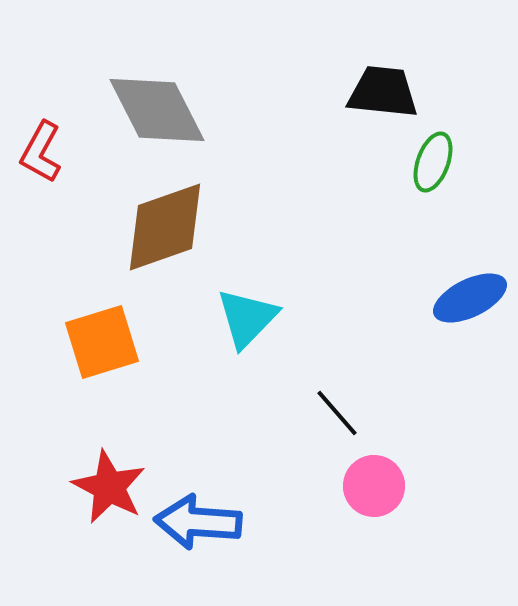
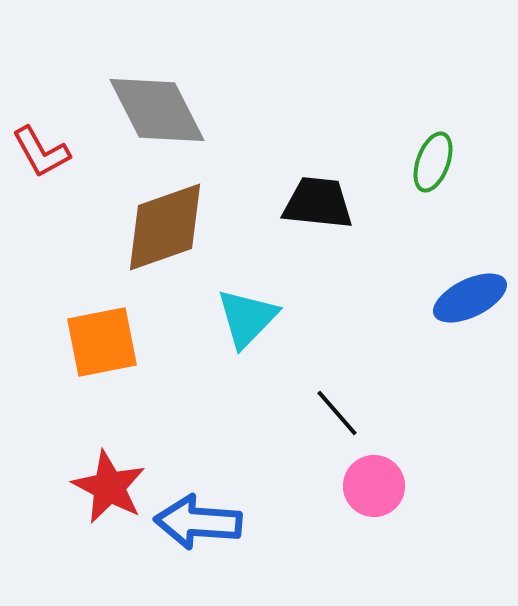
black trapezoid: moved 65 px left, 111 px down
red L-shape: rotated 58 degrees counterclockwise
orange square: rotated 6 degrees clockwise
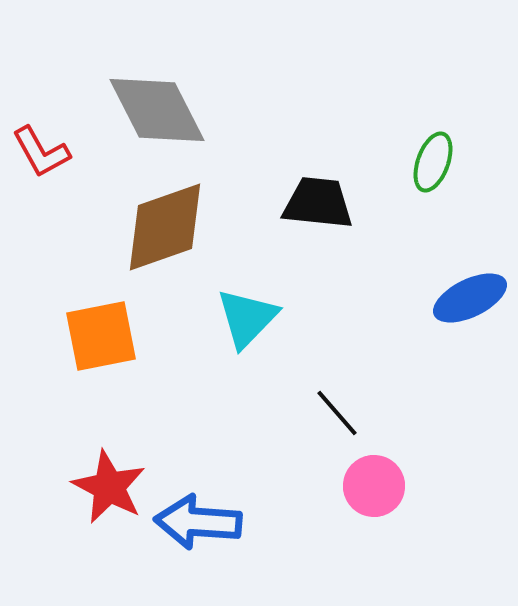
orange square: moved 1 px left, 6 px up
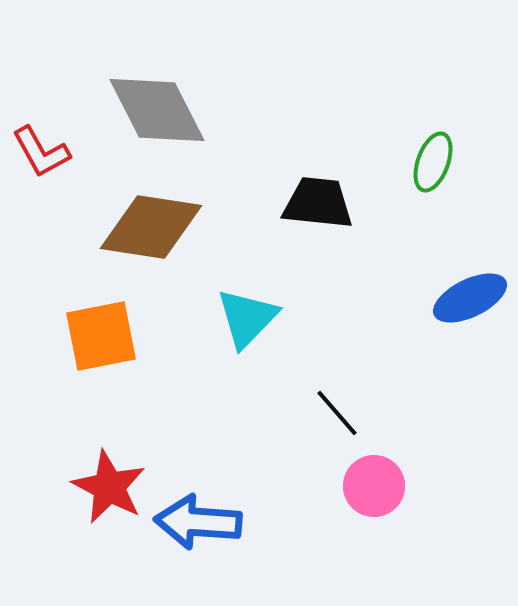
brown diamond: moved 14 px left; rotated 28 degrees clockwise
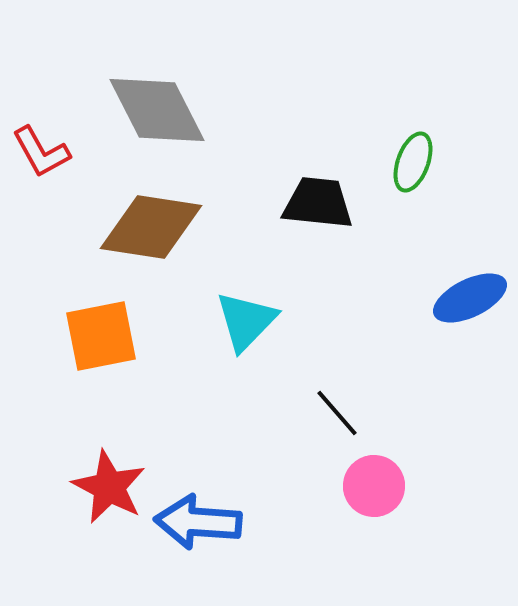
green ellipse: moved 20 px left
cyan triangle: moved 1 px left, 3 px down
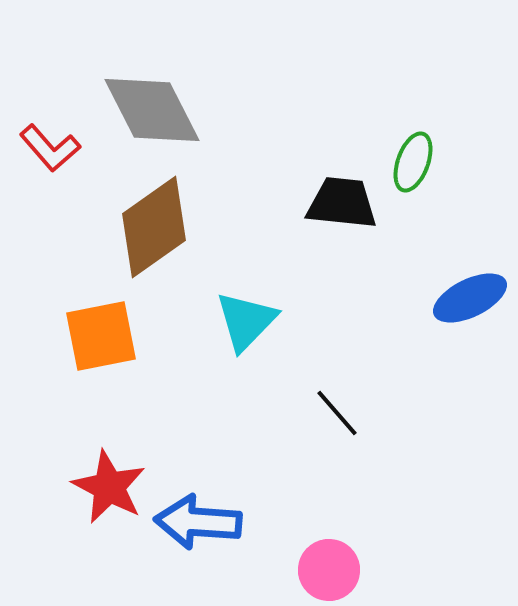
gray diamond: moved 5 px left
red L-shape: moved 9 px right, 4 px up; rotated 12 degrees counterclockwise
black trapezoid: moved 24 px right
brown diamond: moved 3 px right; rotated 44 degrees counterclockwise
pink circle: moved 45 px left, 84 px down
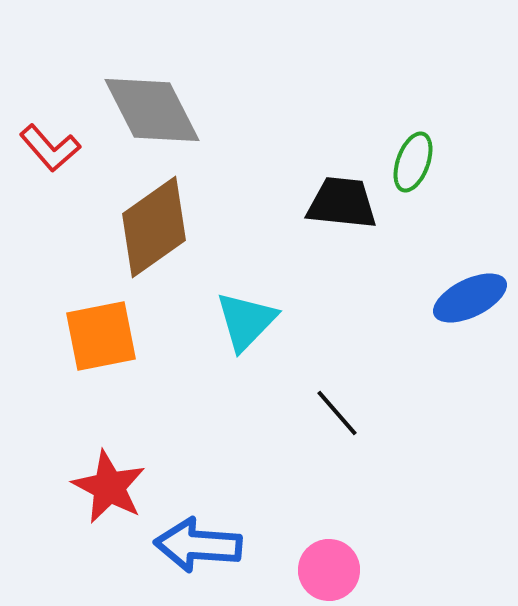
blue arrow: moved 23 px down
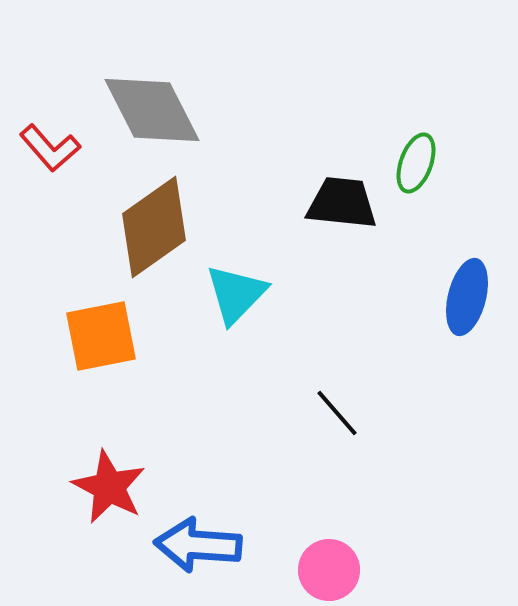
green ellipse: moved 3 px right, 1 px down
blue ellipse: moved 3 px left, 1 px up; rotated 50 degrees counterclockwise
cyan triangle: moved 10 px left, 27 px up
